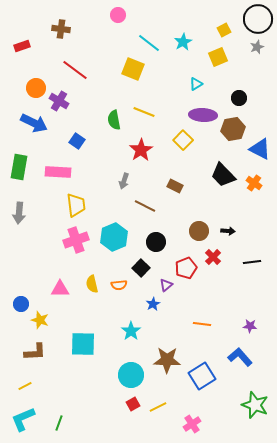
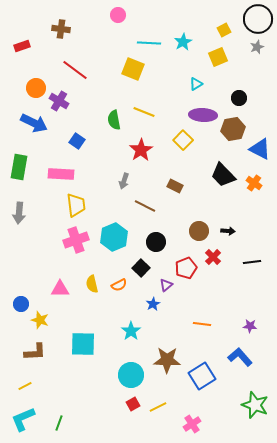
cyan line at (149, 43): rotated 35 degrees counterclockwise
pink rectangle at (58, 172): moved 3 px right, 2 px down
orange semicircle at (119, 285): rotated 21 degrees counterclockwise
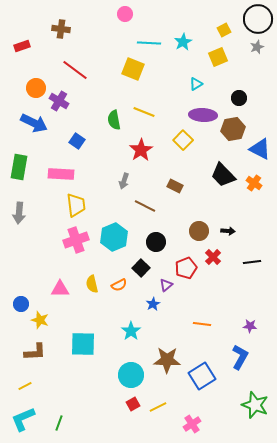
pink circle at (118, 15): moved 7 px right, 1 px up
blue L-shape at (240, 357): rotated 70 degrees clockwise
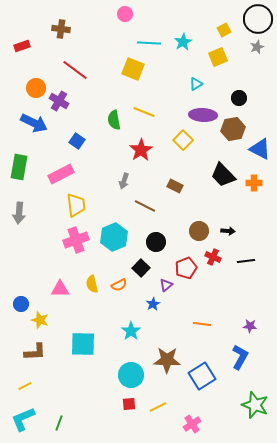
pink rectangle at (61, 174): rotated 30 degrees counterclockwise
orange cross at (254, 183): rotated 35 degrees counterclockwise
red cross at (213, 257): rotated 21 degrees counterclockwise
black line at (252, 262): moved 6 px left, 1 px up
red square at (133, 404): moved 4 px left; rotated 24 degrees clockwise
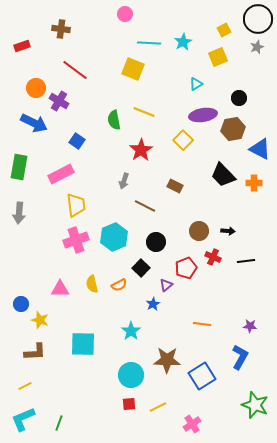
purple ellipse at (203, 115): rotated 12 degrees counterclockwise
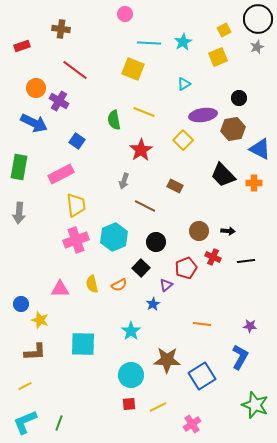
cyan triangle at (196, 84): moved 12 px left
cyan L-shape at (23, 419): moved 2 px right, 3 px down
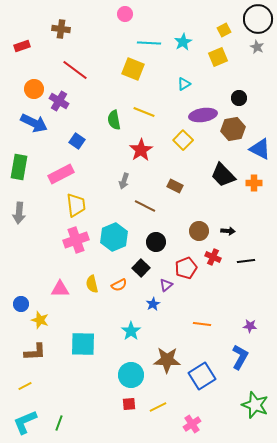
gray star at (257, 47): rotated 24 degrees counterclockwise
orange circle at (36, 88): moved 2 px left, 1 px down
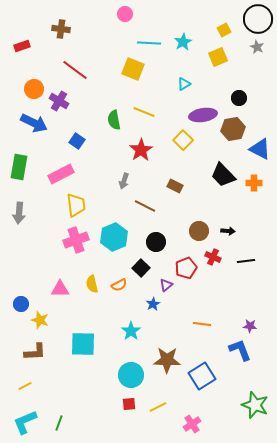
blue L-shape at (240, 357): moved 7 px up; rotated 50 degrees counterclockwise
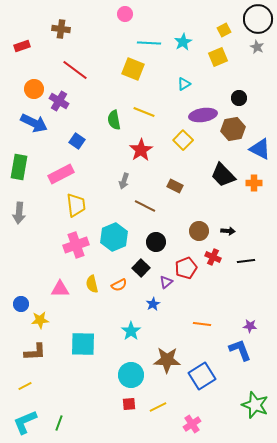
pink cross at (76, 240): moved 5 px down
purple triangle at (166, 285): moved 3 px up
yellow star at (40, 320): rotated 24 degrees counterclockwise
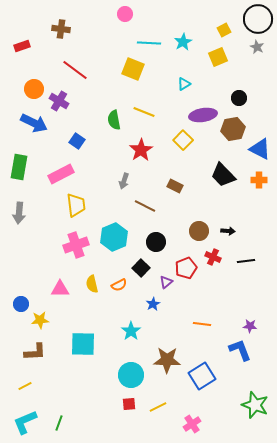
orange cross at (254, 183): moved 5 px right, 3 px up
